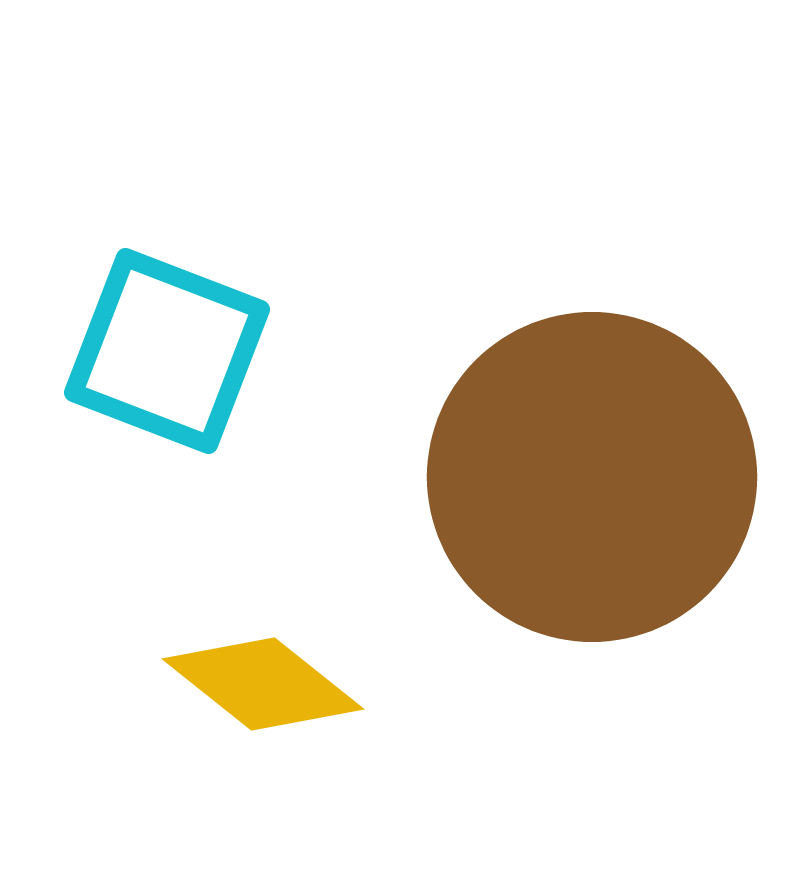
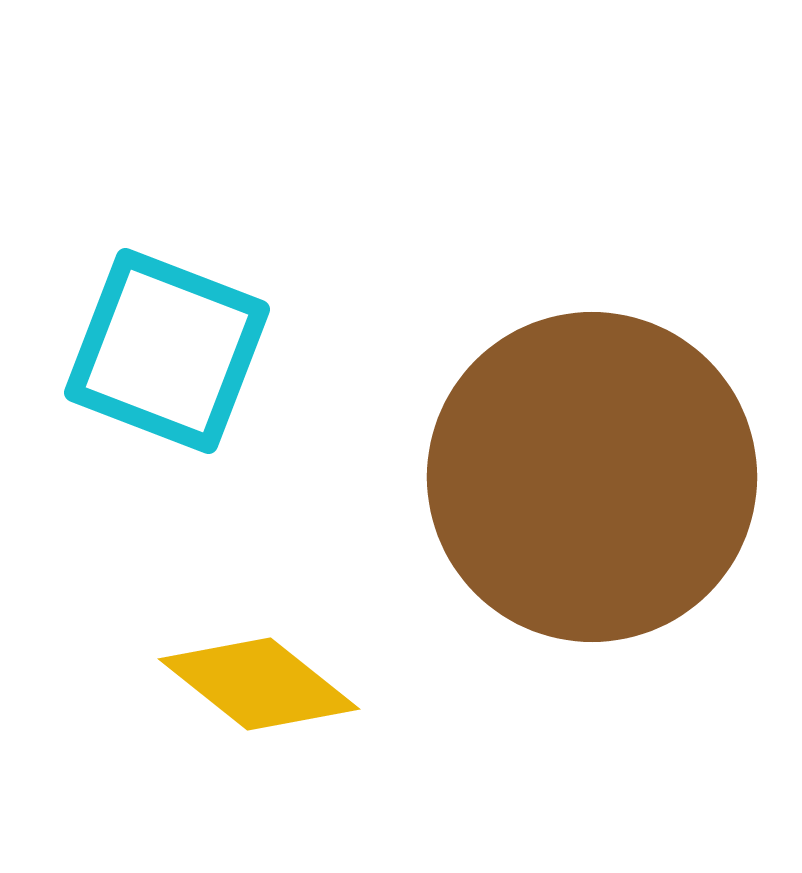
yellow diamond: moved 4 px left
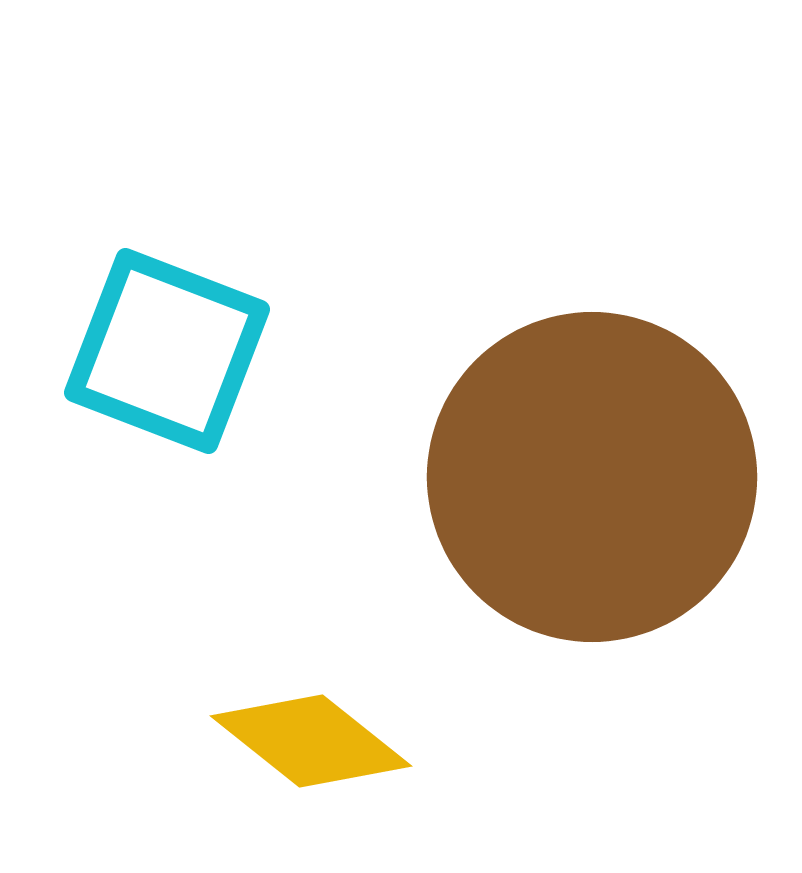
yellow diamond: moved 52 px right, 57 px down
